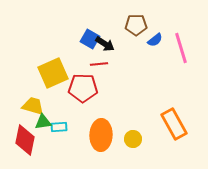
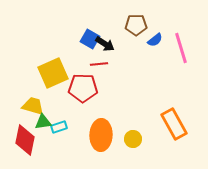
cyan rectangle: rotated 14 degrees counterclockwise
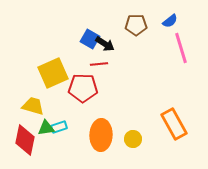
blue semicircle: moved 15 px right, 19 px up
green triangle: moved 3 px right, 6 px down
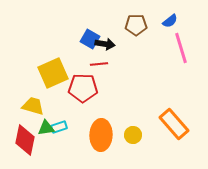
black arrow: rotated 24 degrees counterclockwise
orange rectangle: rotated 12 degrees counterclockwise
yellow circle: moved 4 px up
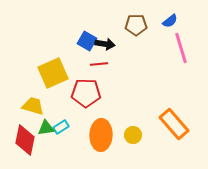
blue square: moved 3 px left, 2 px down
red pentagon: moved 3 px right, 5 px down
cyan rectangle: moved 2 px right; rotated 14 degrees counterclockwise
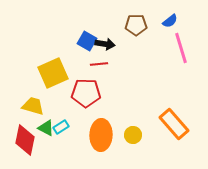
green triangle: rotated 36 degrees clockwise
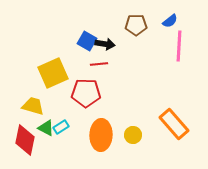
pink line: moved 2 px left, 2 px up; rotated 20 degrees clockwise
